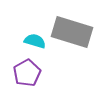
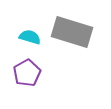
cyan semicircle: moved 5 px left, 4 px up
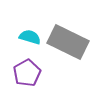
gray rectangle: moved 4 px left, 10 px down; rotated 9 degrees clockwise
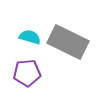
purple pentagon: rotated 24 degrees clockwise
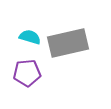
gray rectangle: moved 1 px down; rotated 39 degrees counterclockwise
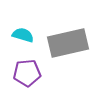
cyan semicircle: moved 7 px left, 2 px up
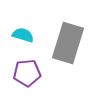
gray rectangle: rotated 60 degrees counterclockwise
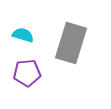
gray rectangle: moved 3 px right
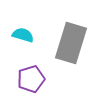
purple pentagon: moved 4 px right, 6 px down; rotated 12 degrees counterclockwise
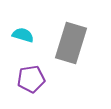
purple pentagon: rotated 8 degrees clockwise
